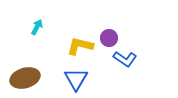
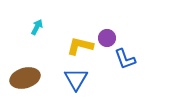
purple circle: moved 2 px left
blue L-shape: rotated 35 degrees clockwise
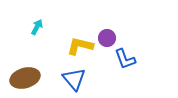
blue triangle: moved 2 px left; rotated 10 degrees counterclockwise
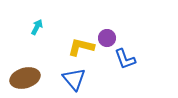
yellow L-shape: moved 1 px right, 1 px down
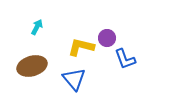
brown ellipse: moved 7 px right, 12 px up
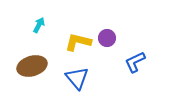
cyan arrow: moved 2 px right, 2 px up
yellow L-shape: moved 3 px left, 5 px up
blue L-shape: moved 10 px right, 3 px down; rotated 85 degrees clockwise
blue triangle: moved 3 px right, 1 px up
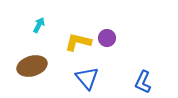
blue L-shape: moved 8 px right, 20 px down; rotated 40 degrees counterclockwise
blue triangle: moved 10 px right
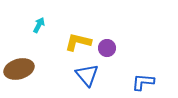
purple circle: moved 10 px down
brown ellipse: moved 13 px left, 3 px down
blue triangle: moved 3 px up
blue L-shape: rotated 70 degrees clockwise
